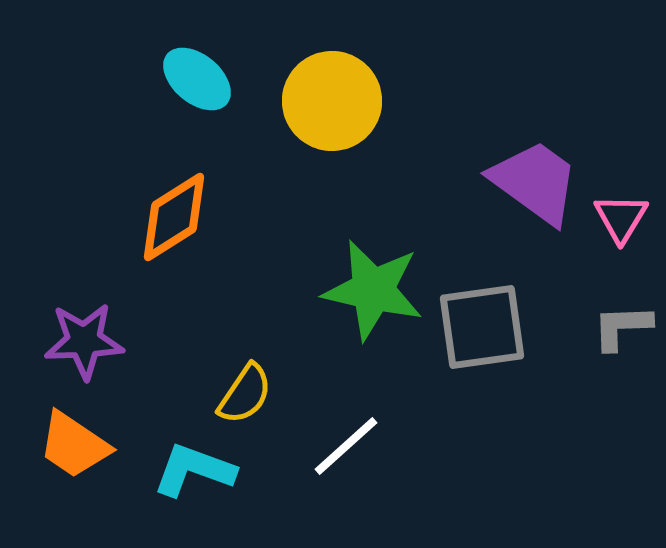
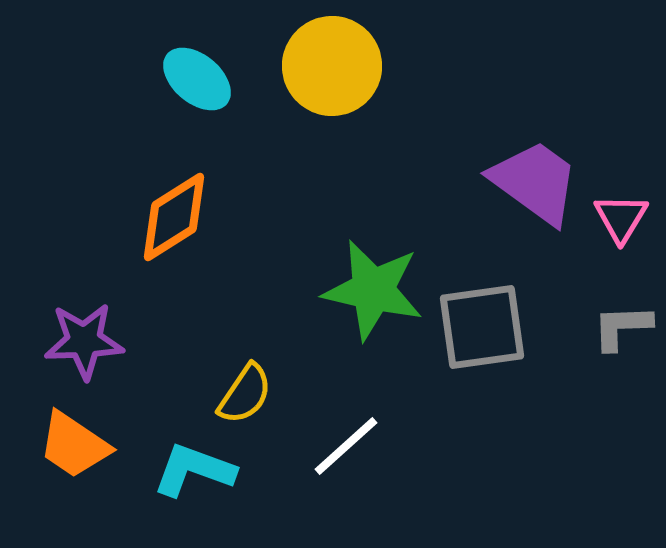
yellow circle: moved 35 px up
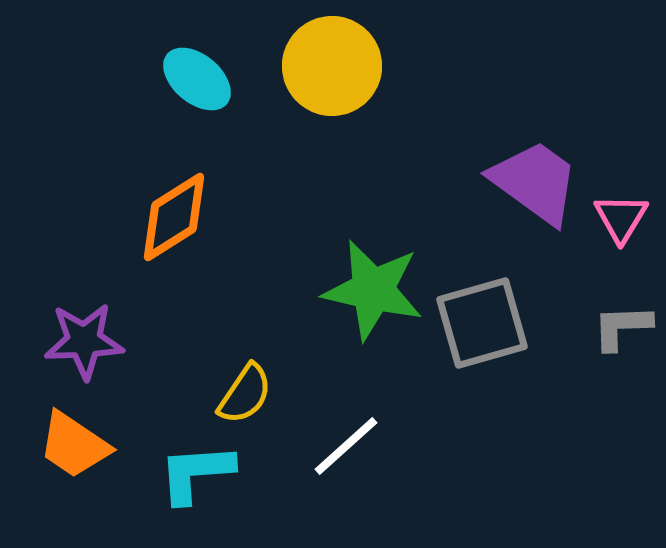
gray square: moved 4 px up; rotated 8 degrees counterclockwise
cyan L-shape: moved 2 px right, 3 px down; rotated 24 degrees counterclockwise
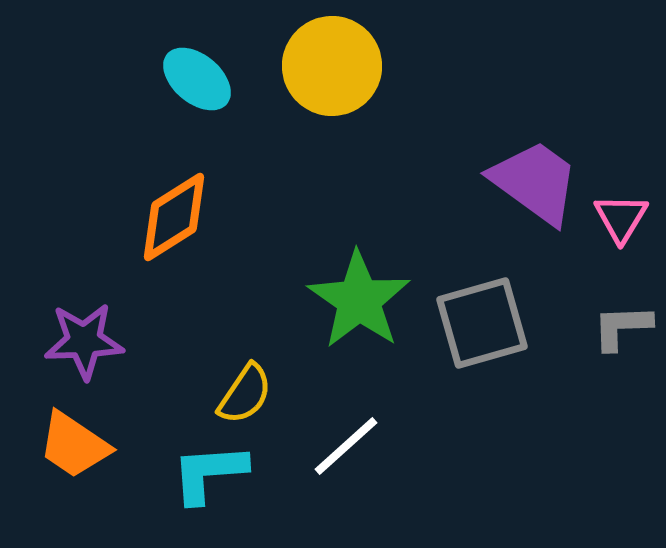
green star: moved 14 px left, 10 px down; rotated 22 degrees clockwise
cyan L-shape: moved 13 px right
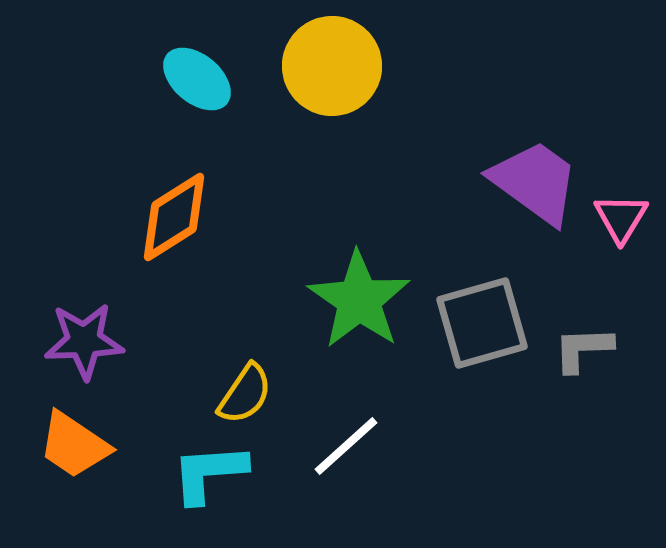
gray L-shape: moved 39 px left, 22 px down
